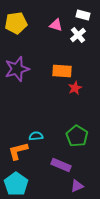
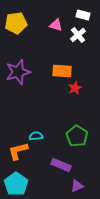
purple star: moved 1 px right, 3 px down
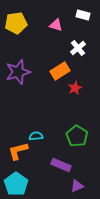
white cross: moved 13 px down
orange rectangle: moved 2 px left; rotated 36 degrees counterclockwise
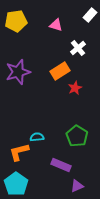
white rectangle: moved 7 px right; rotated 64 degrees counterclockwise
yellow pentagon: moved 2 px up
cyan semicircle: moved 1 px right, 1 px down
orange L-shape: moved 1 px right, 1 px down
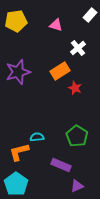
red star: rotated 24 degrees counterclockwise
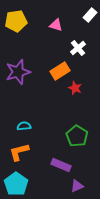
cyan semicircle: moved 13 px left, 11 px up
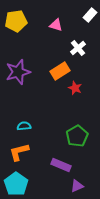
green pentagon: rotated 10 degrees clockwise
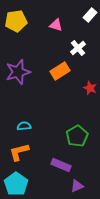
red star: moved 15 px right
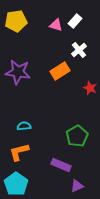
white rectangle: moved 15 px left, 6 px down
white cross: moved 1 px right, 2 px down
purple star: rotated 25 degrees clockwise
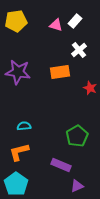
orange rectangle: moved 1 px down; rotated 24 degrees clockwise
